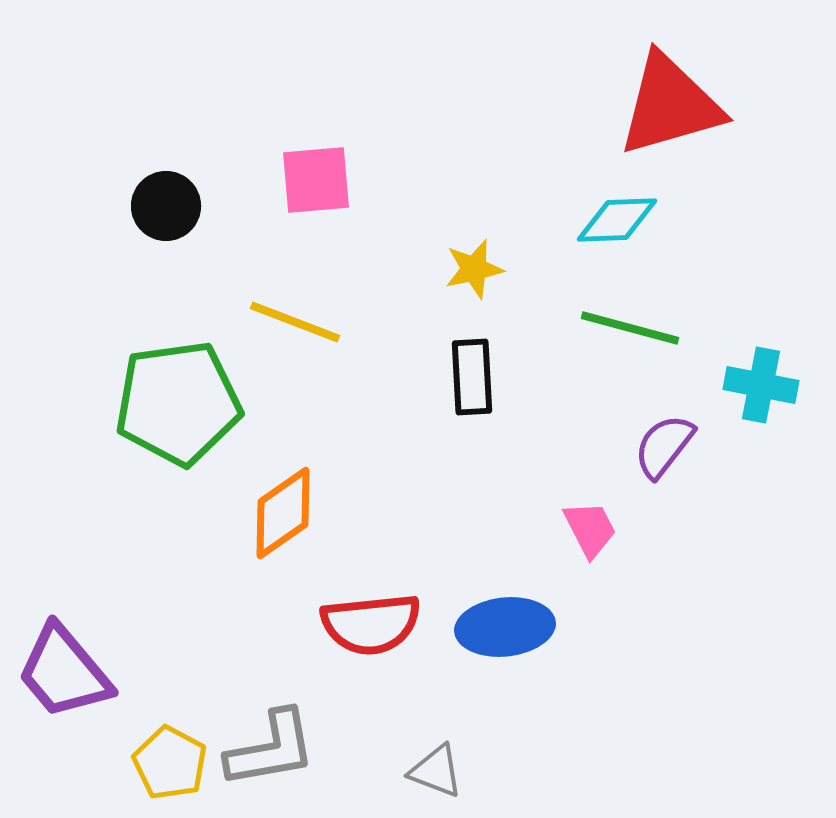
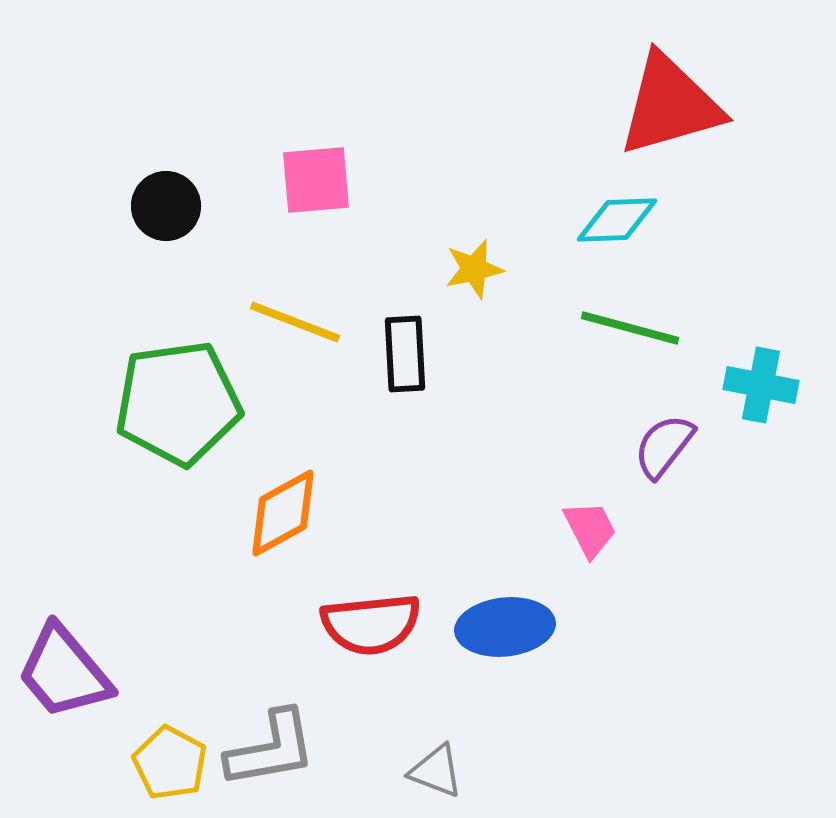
black rectangle: moved 67 px left, 23 px up
orange diamond: rotated 6 degrees clockwise
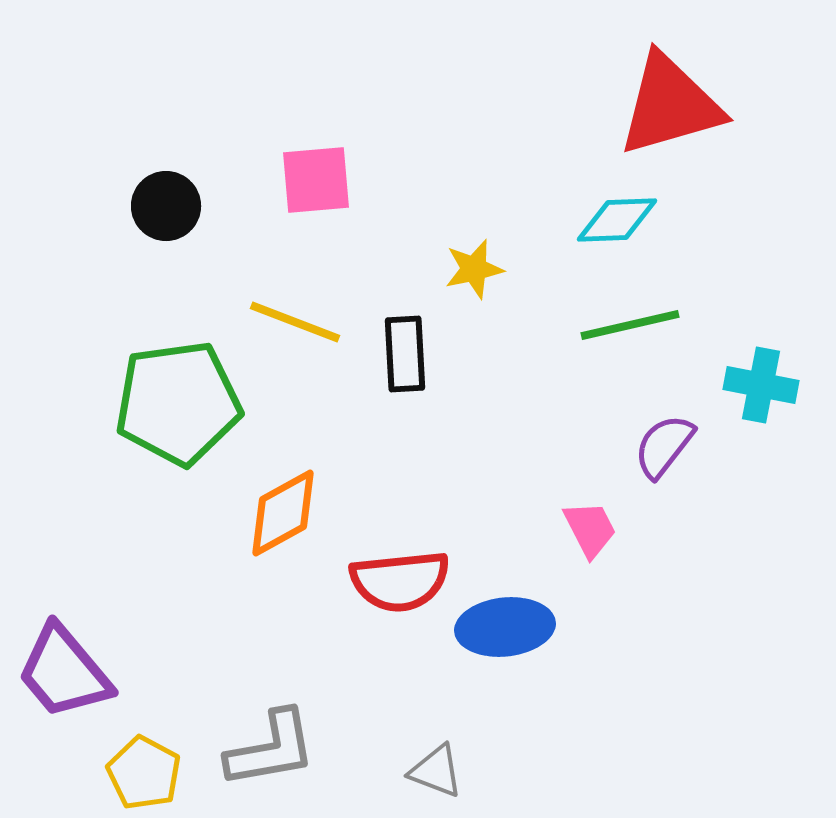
green line: moved 3 px up; rotated 28 degrees counterclockwise
red semicircle: moved 29 px right, 43 px up
yellow pentagon: moved 26 px left, 10 px down
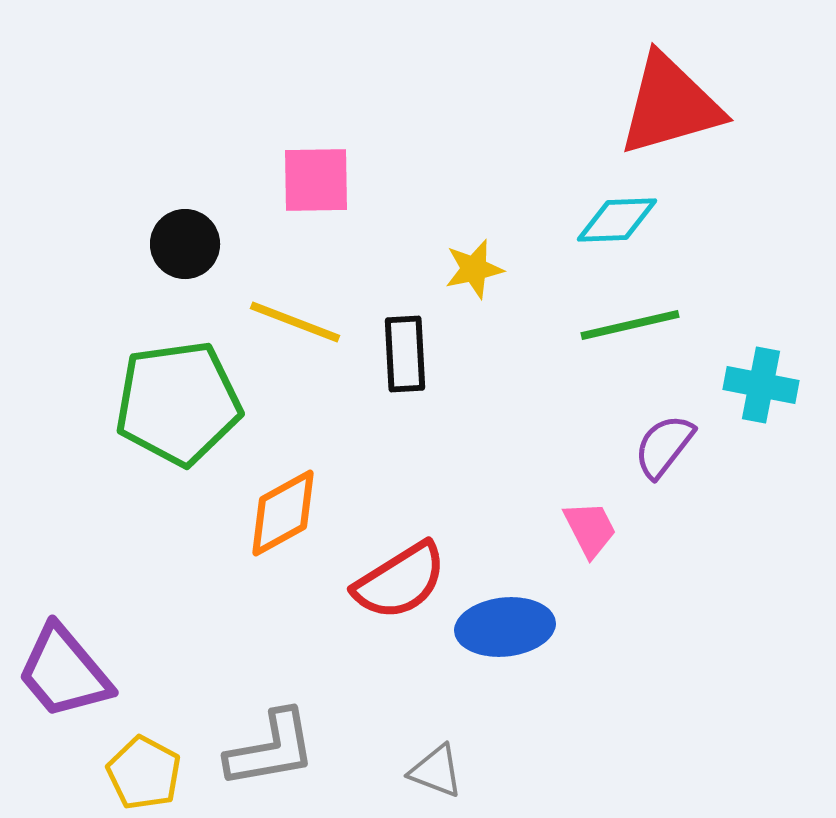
pink square: rotated 4 degrees clockwise
black circle: moved 19 px right, 38 px down
red semicircle: rotated 26 degrees counterclockwise
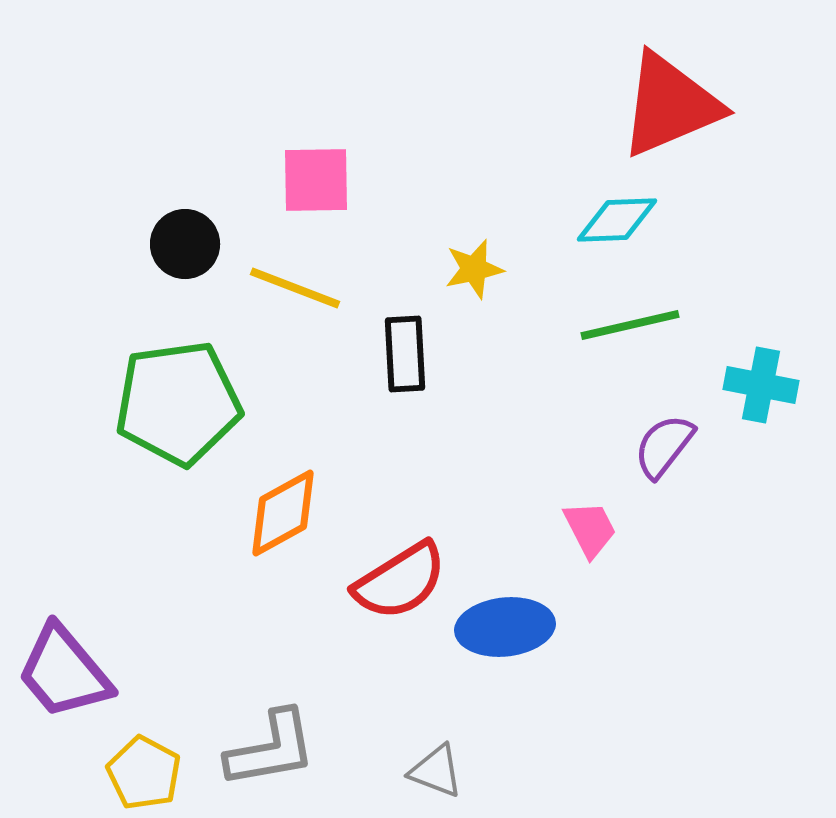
red triangle: rotated 7 degrees counterclockwise
yellow line: moved 34 px up
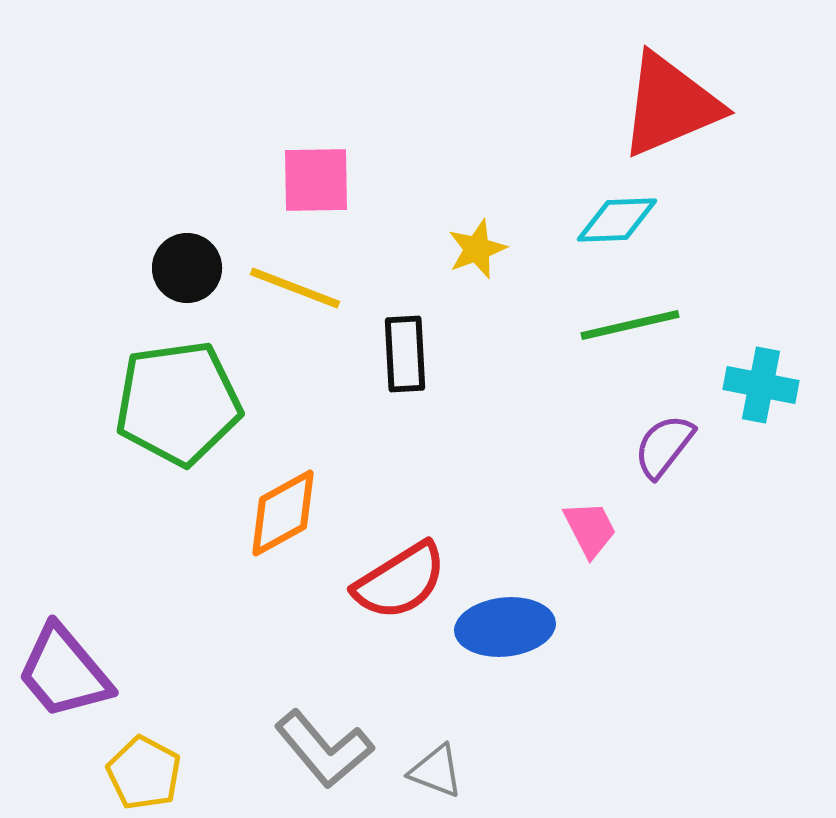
black circle: moved 2 px right, 24 px down
yellow star: moved 3 px right, 20 px up; rotated 8 degrees counterclockwise
gray L-shape: moved 53 px right; rotated 60 degrees clockwise
